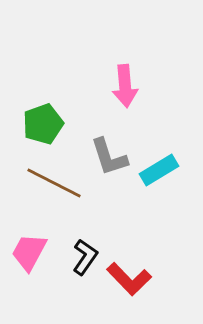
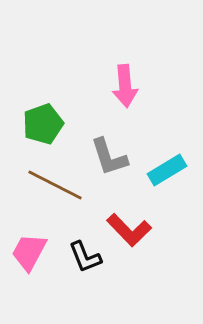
cyan rectangle: moved 8 px right
brown line: moved 1 px right, 2 px down
black L-shape: rotated 123 degrees clockwise
red L-shape: moved 49 px up
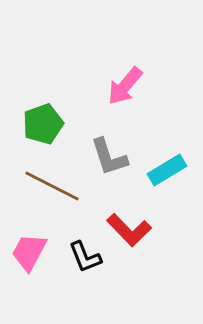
pink arrow: rotated 45 degrees clockwise
brown line: moved 3 px left, 1 px down
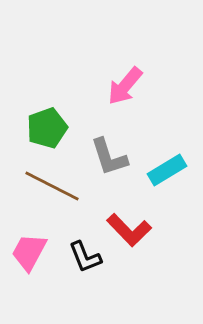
green pentagon: moved 4 px right, 4 px down
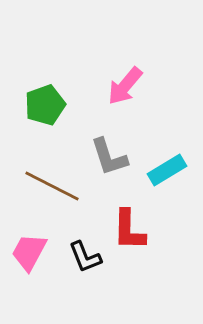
green pentagon: moved 2 px left, 23 px up
red L-shape: rotated 45 degrees clockwise
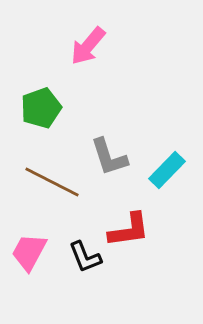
pink arrow: moved 37 px left, 40 px up
green pentagon: moved 4 px left, 3 px down
cyan rectangle: rotated 15 degrees counterclockwise
brown line: moved 4 px up
red L-shape: rotated 99 degrees counterclockwise
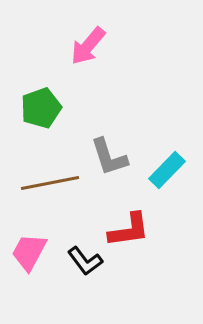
brown line: moved 2 px left, 1 px down; rotated 38 degrees counterclockwise
black L-shape: moved 4 px down; rotated 15 degrees counterclockwise
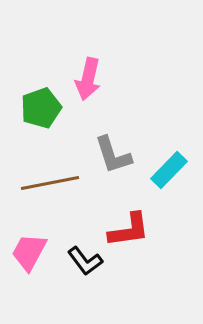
pink arrow: moved 33 px down; rotated 27 degrees counterclockwise
gray L-shape: moved 4 px right, 2 px up
cyan rectangle: moved 2 px right
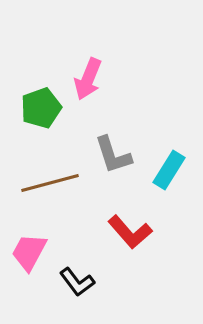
pink arrow: rotated 9 degrees clockwise
cyan rectangle: rotated 12 degrees counterclockwise
brown line: rotated 4 degrees counterclockwise
red L-shape: moved 1 px right, 2 px down; rotated 57 degrees clockwise
black L-shape: moved 8 px left, 21 px down
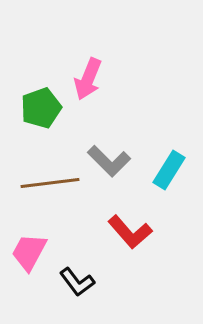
gray L-shape: moved 4 px left, 6 px down; rotated 27 degrees counterclockwise
brown line: rotated 8 degrees clockwise
